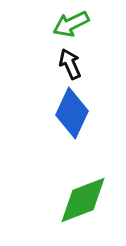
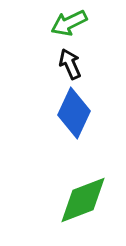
green arrow: moved 2 px left, 1 px up
blue diamond: moved 2 px right
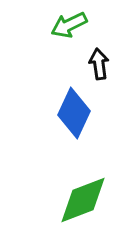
green arrow: moved 2 px down
black arrow: moved 29 px right; rotated 16 degrees clockwise
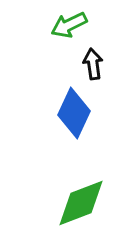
black arrow: moved 6 px left
green diamond: moved 2 px left, 3 px down
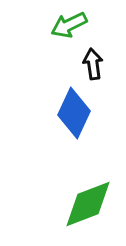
green diamond: moved 7 px right, 1 px down
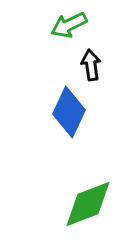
black arrow: moved 2 px left, 1 px down
blue diamond: moved 5 px left, 1 px up
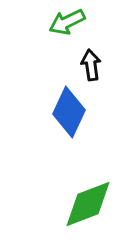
green arrow: moved 2 px left, 3 px up
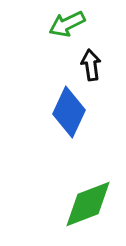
green arrow: moved 2 px down
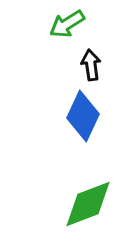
green arrow: rotated 6 degrees counterclockwise
blue diamond: moved 14 px right, 4 px down
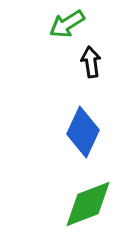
black arrow: moved 3 px up
blue diamond: moved 16 px down
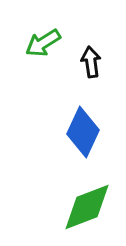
green arrow: moved 24 px left, 19 px down
green diamond: moved 1 px left, 3 px down
